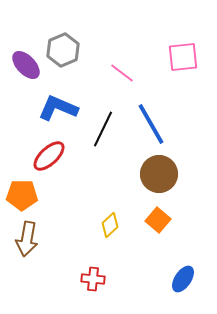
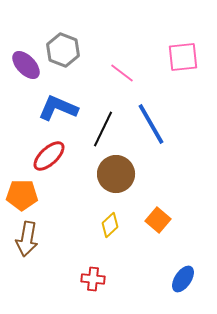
gray hexagon: rotated 16 degrees counterclockwise
brown circle: moved 43 px left
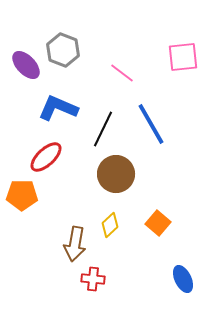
red ellipse: moved 3 px left, 1 px down
orange square: moved 3 px down
brown arrow: moved 48 px right, 5 px down
blue ellipse: rotated 60 degrees counterclockwise
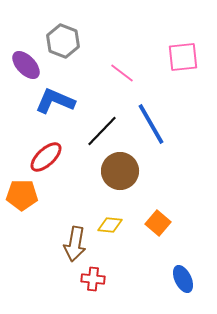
gray hexagon: moved 9 px up
blue L-shape: moved 3 px left, 7 px up
black line: moved 1 px left, 2 px down; rotated 18 degrees clockwise
brown circle: moved 4 px right, 3 px up
yellow diamond: rotated 50 degrees clockwise
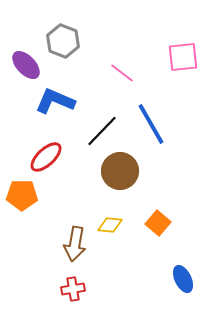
red cross: moved 20 px left, 10 px down; rotated 15 degrees counterclockwise
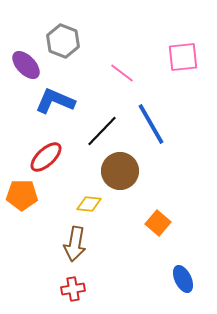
yellow diamond: moved 21 px left, 21 px up
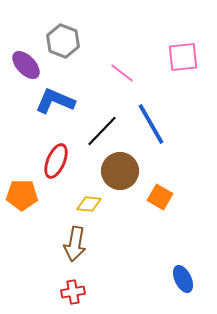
red ellipse: moved 10 px right, 4 px down; rotated 24 degrees counterclockwise
orange square: moved 2 px right, 26 px up; rotated 10 degrees counterclockwise
red cross: moved 3 px down
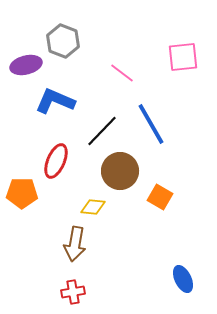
purple ellipse: rotated 60 degrees counterclockwise
orange pentagon: moved 2 px up
yellow diamond: moved 4 px right, 3 px down
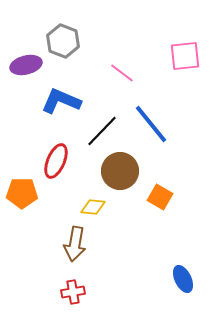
pink square: moved 2 px right, 1 px up
blue L-shape: moved 6 px right
blue line: rotated 9 degrees counterclockwise
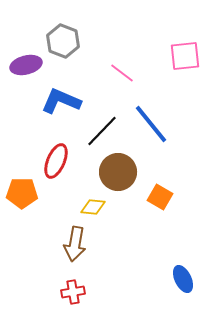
brown circle: moved 2 px left, 1 px down
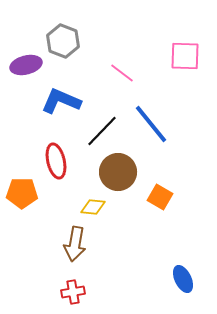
pink square: rotated 8 degrees clockwise
red ellipse: rotated 36 degrees counterclockwise
